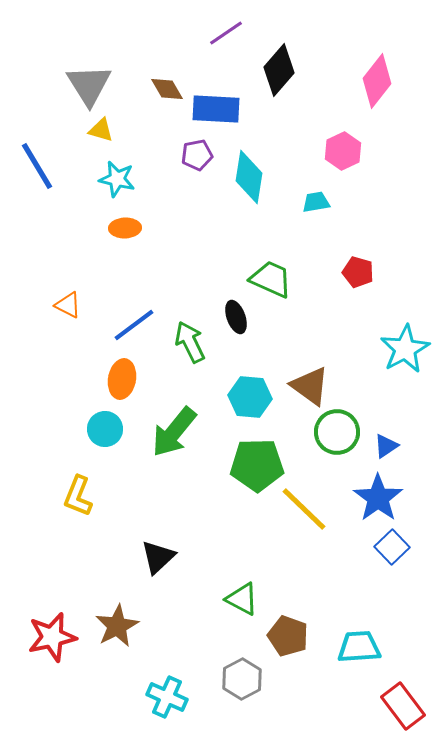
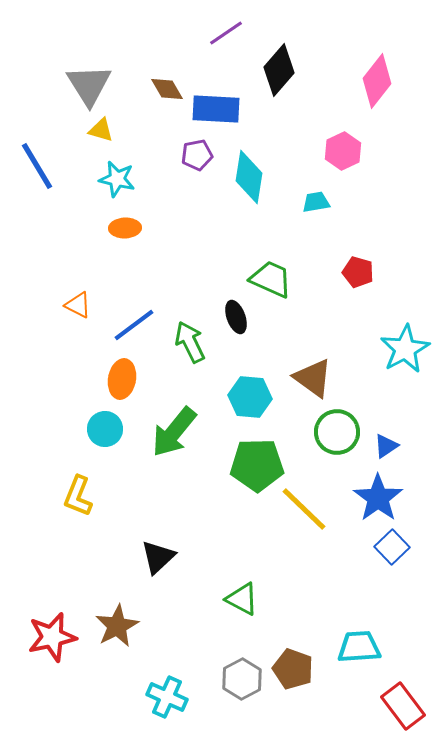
orange triangle at (68, 305): moved 10 px right
brown triangle at (310, 386): moved 3 px right, 8 px up
brown pentagon at (288, 636): moved 5 px right, 33 px down
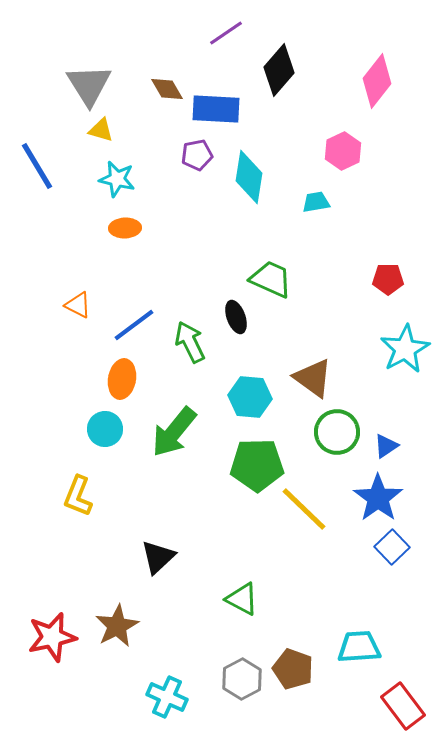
red pentagon at (358, 272): moved 30 px right, 7 px down; rotated 16 degrees counterclockwise
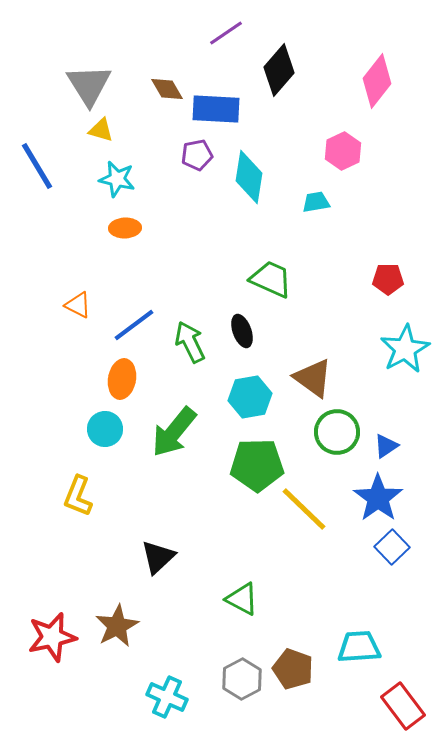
black ellipse at (236, 317): moved 6 px right, 14 px down
cyan hexagon at (250, 397): rotated 15 degrees counterclockwise
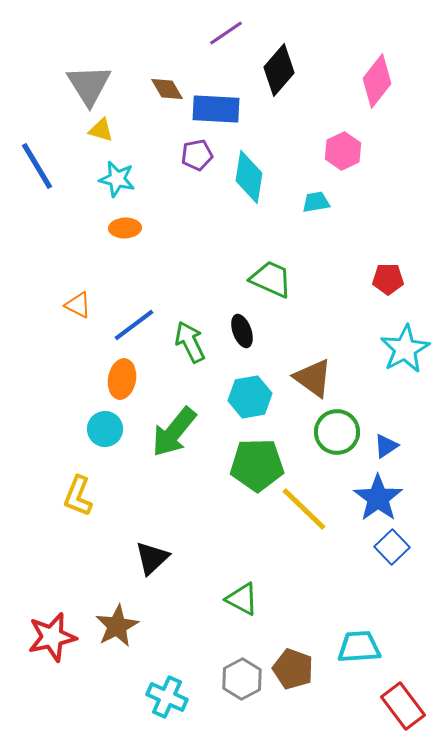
black triangle at (158, 557): moved 6 px left, 1 px down
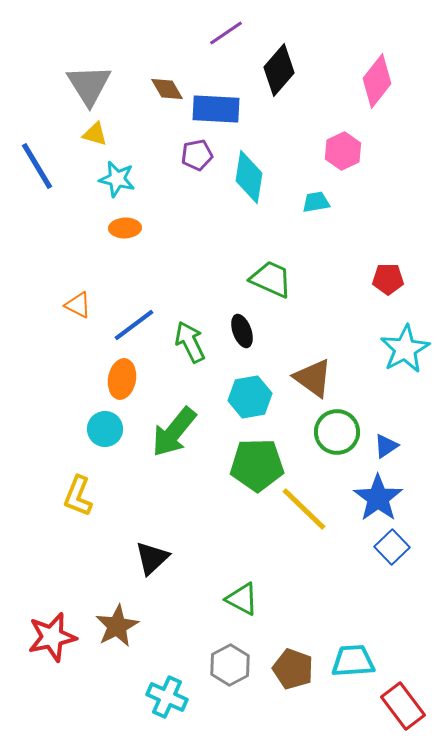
yellow triangle at (101, 130): moved 6 px left, 4 px down
cyan trapezoid at (359, 647): moved 6 px left, 14 px down
gray hexagon at (242, 679): moved 12 px left, 14 px up
